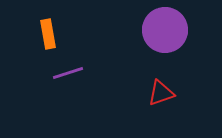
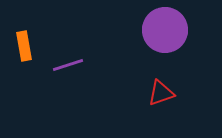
orange rectangle: moved 24 px left, 12 px down
purple line: moved 8 px up
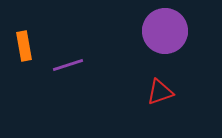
purple circle: moved 1 px down
red triangle: moved 1 px left, 1 px up
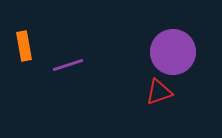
purple circle: moved 8 px right, 21 px down
red triangle: moved 1 px left
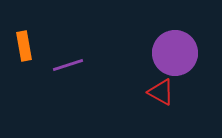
purple circle: moved 2 px right, 1 px down
red triangle: moved 2 px right; rotated 48 degrees clockwise
